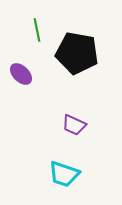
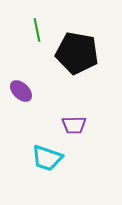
purple ellipse: moved 17 px down
purple trapezoid: rotated 25 degrees counterclockwise
cyan trapezoid: moved 17 px left, 16 px up
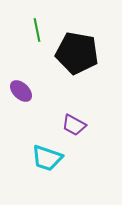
purple trapezoid: rotated 30 degrees clockwise
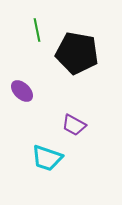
purple ellipse: moved 1 px right
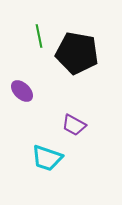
green line: moved 2 px right, 6 px down
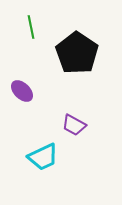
green line: moved 8 px left, 9 px up
black pentagon: rotated 24 degrees clockwise
cyan trapezoid: moved 4 px left, 1 px up; rotated 44 degrees counterclockwise
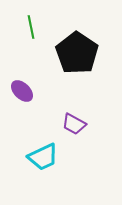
purple trapezoid: moved 1 px up
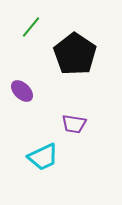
green line: rotated 50 degrees clockwise
black pentagon: moved 2 px left, 1 px down
purple trapezoid: rotated 20 degrees counterclockwise
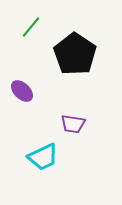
purple trapezoid: moved 1 px left
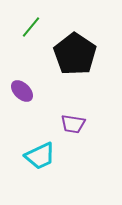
cyan trapezoid: moved 3 px left, 1 px up
